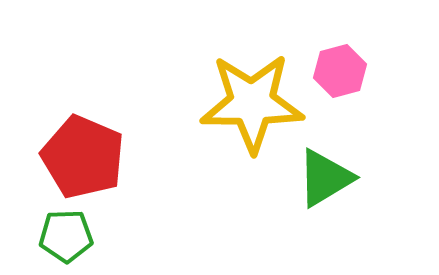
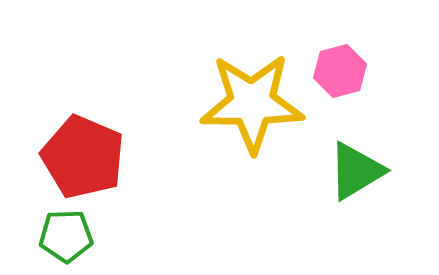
green triangle: moved 31 px right, 7 px up
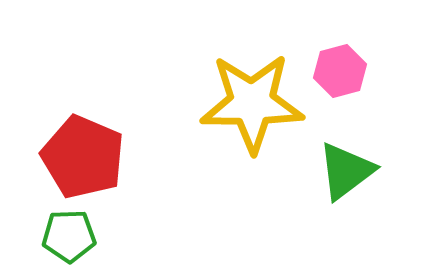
green triangle: moved 10 px left; rotated 6 degrees counterclockwise
green pentagon: moved 3 px right
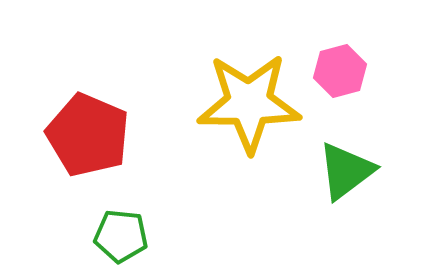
yellow star: moved 3 px left
red pentagon: moved 5 px right, 22 px up
green pentagon: moved 52 px right; rotated 8 degrees clockwise
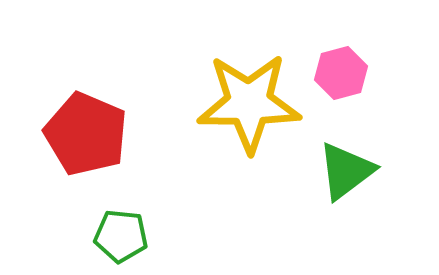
pink hexagon: moved 1 px right, 2 px down
red pentagon: moved 2 px left, 1 px up
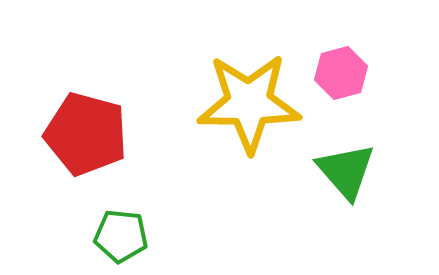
red pentagon: rotated 8 degrees counterclockwise
green triangle: rotated 34 degrees counterclockwise
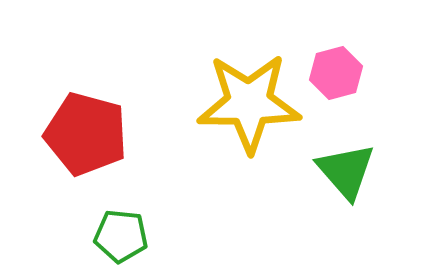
pink hexagon: moved 5 px left
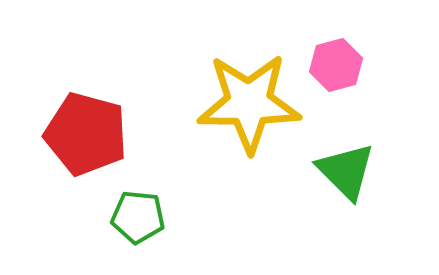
pink hexagon: moved 8 px up
green triangle: rotated 4 degrees counterclockwise
green pentagon: moved 17 px right, 19 px up
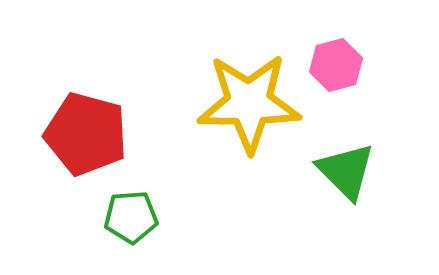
green pentagon: moved 7 px left; rotated 10 degrees counterclockwise
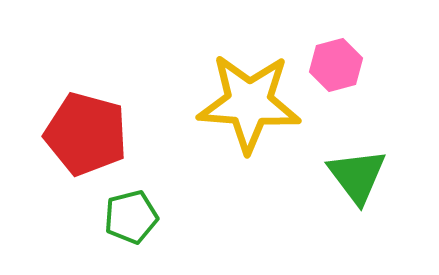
yellow star: rotated 4 degrees clockwise
green triangle: moved 11 px right, 5 px down; rotated 8 degrees clockwise
green pentagon: rotated 10 degrees counterclockwise
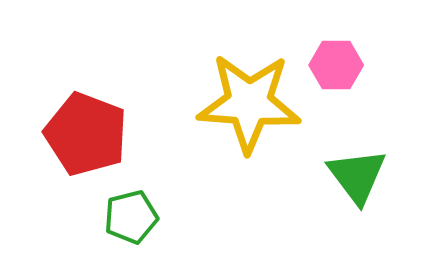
pink hexagon: rotated 15 degrees clockwise
red pentagon: rotated 6 degrees clockwise
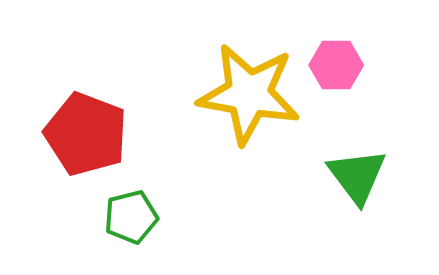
yellow star: moved 9 px up; rotated 6 degrees clockwise
